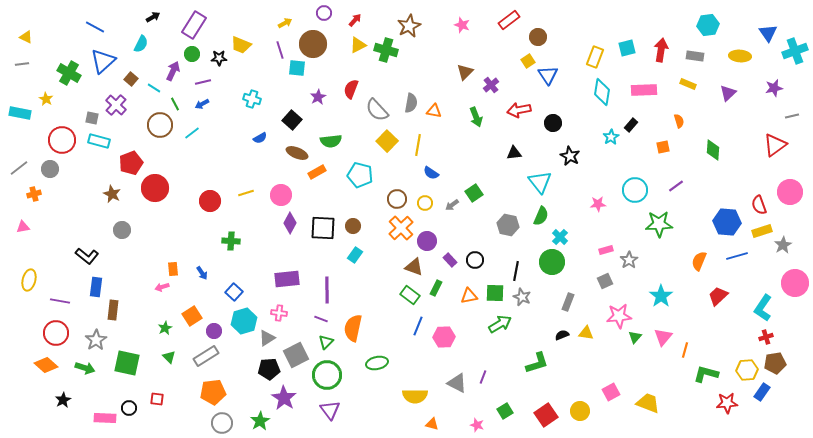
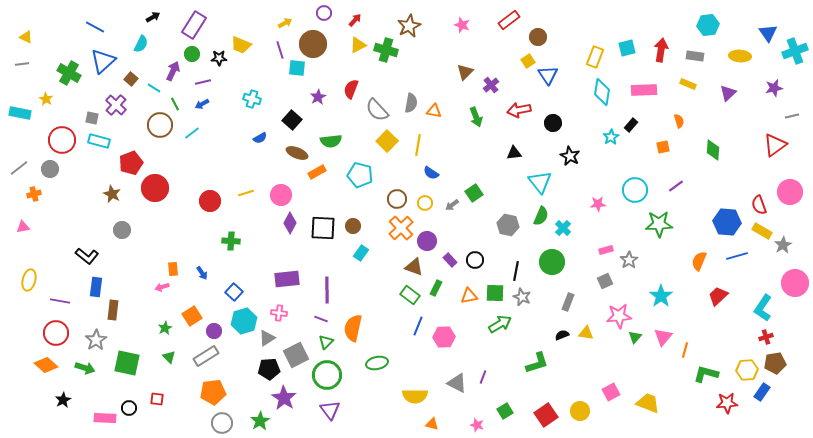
yellow rectangle at (762, 231): rotated 48 degrees clockwise
cyan cross at (560, 237): moved 3 px right, 9 px up
cyan rectangle at (355, 255): moved 6 px right, 2 px up
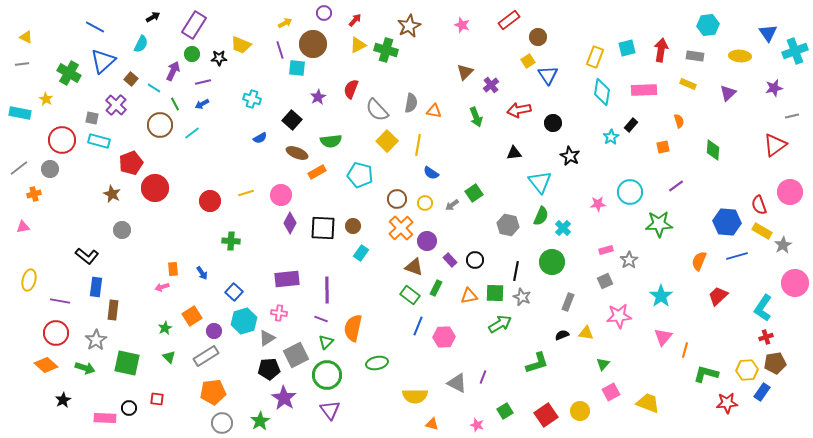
cyan circle at (635, 190): moved 5 px left, 2 px down
green triangle at (635, 337): moved 32 px left, 27 px down
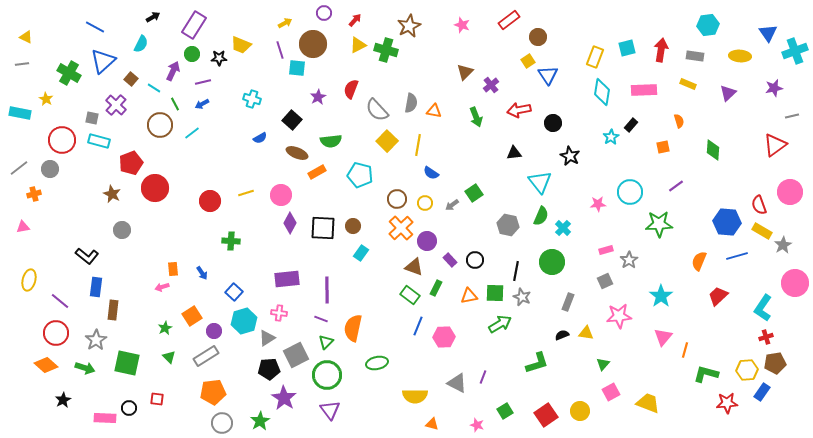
purple line at (60, 301): rotated 30 degrees clockwise
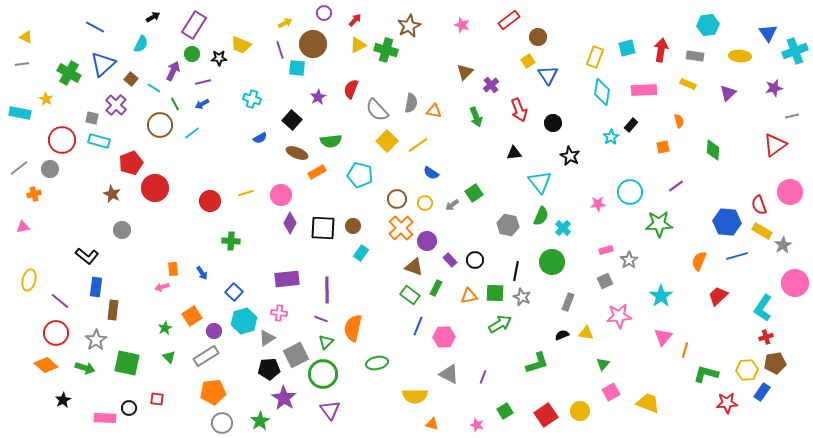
blue triangle at (103, 61): moved 3 px down
red arrow at (519, 110): rotated 100 degrees counterclockwise
yellow line at (418, 145): rotated 45 degrees clockwise
green circle at (327, 375): moved 4 px left, 1 px up
gray triangle at (457, 383): moved 8 px left, 9 px up
